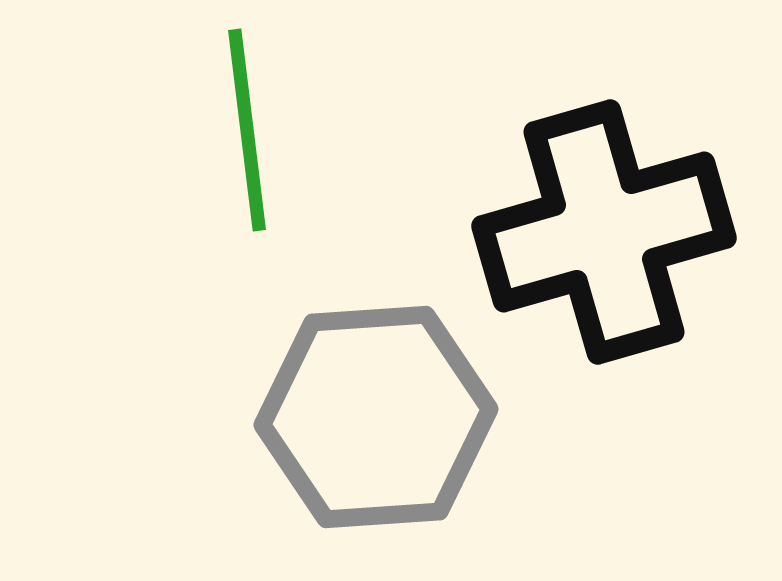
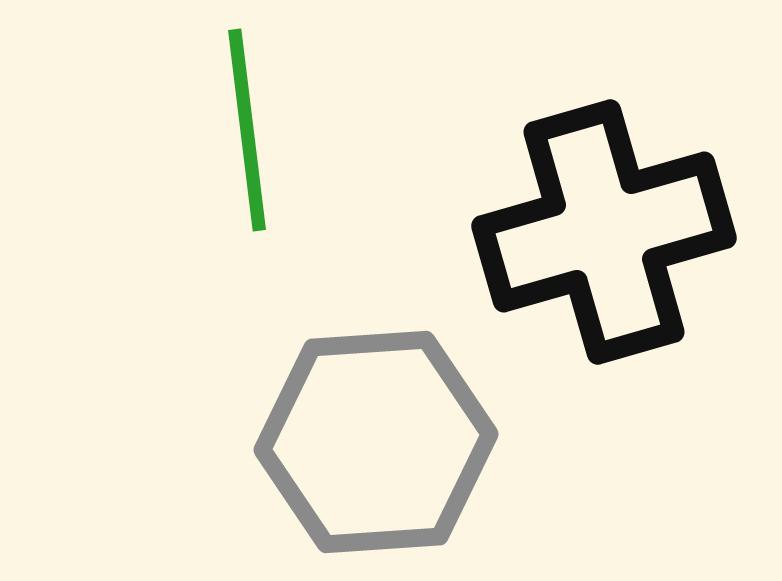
gray hexagon: moved 25 px down
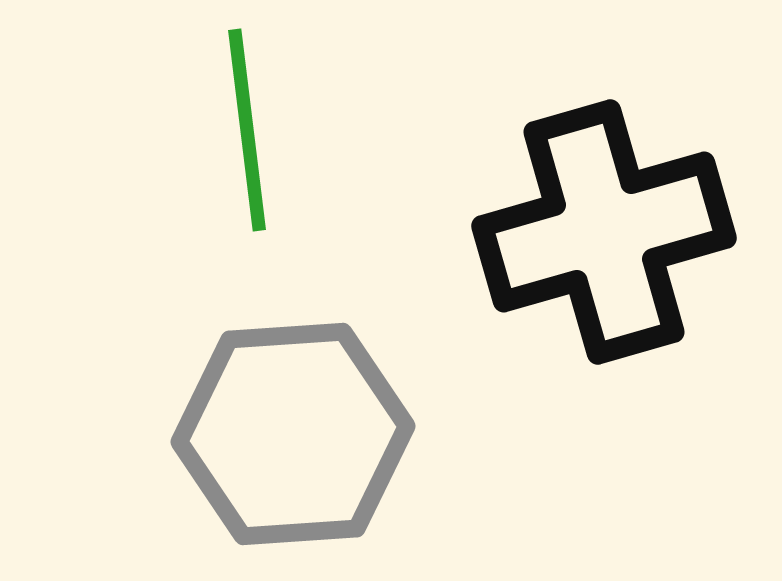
gray hexagon: moved 83 px left, 8 px up
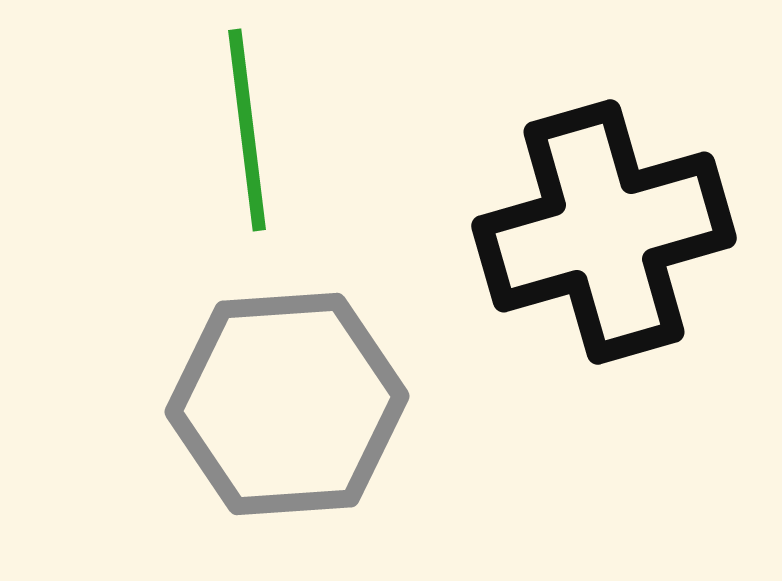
gray hexagon: moved 6 px left, 30 px up
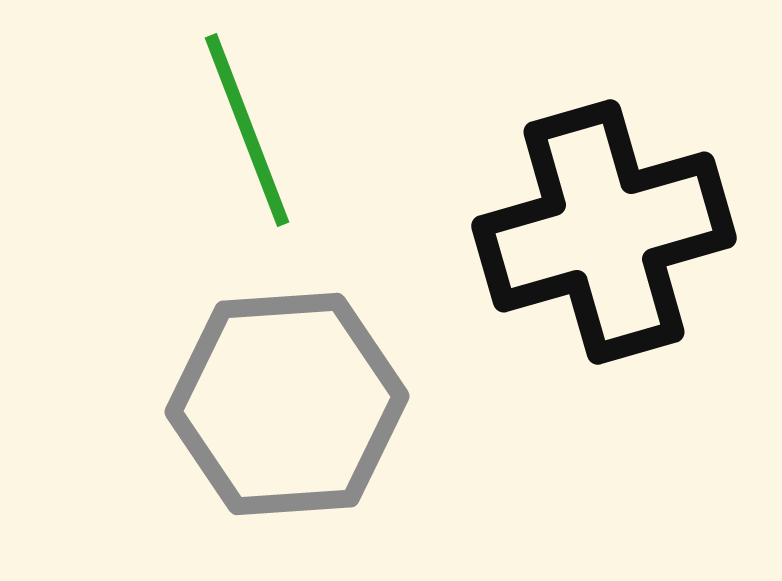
green line: rotated 14 degrees counterclockwise
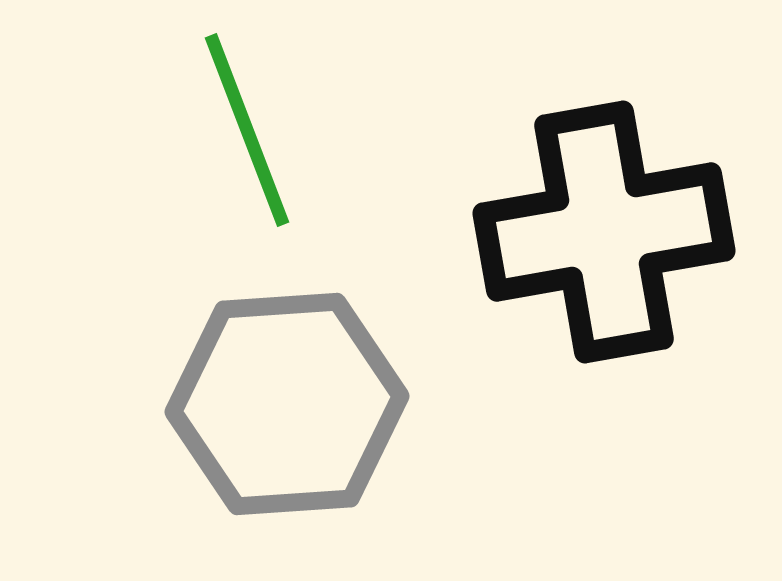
black cross: rotated 6 degrees clockwise
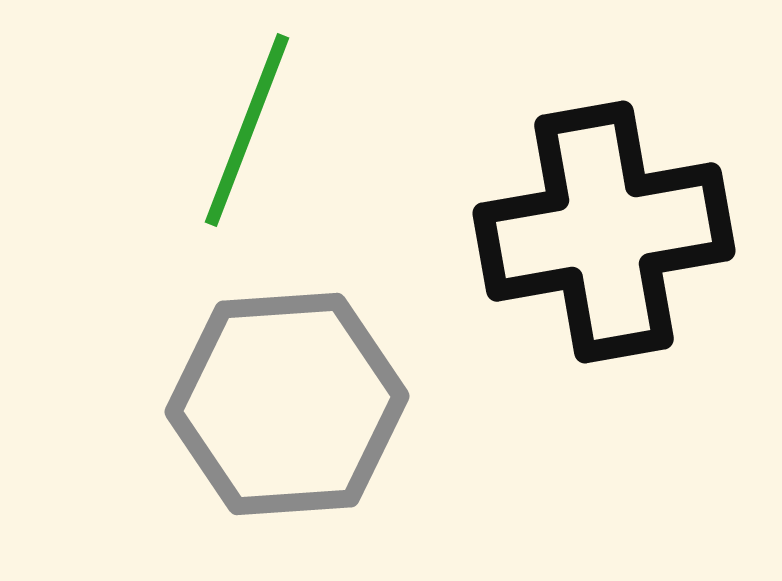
green line: rotated 42 degrees clockwise
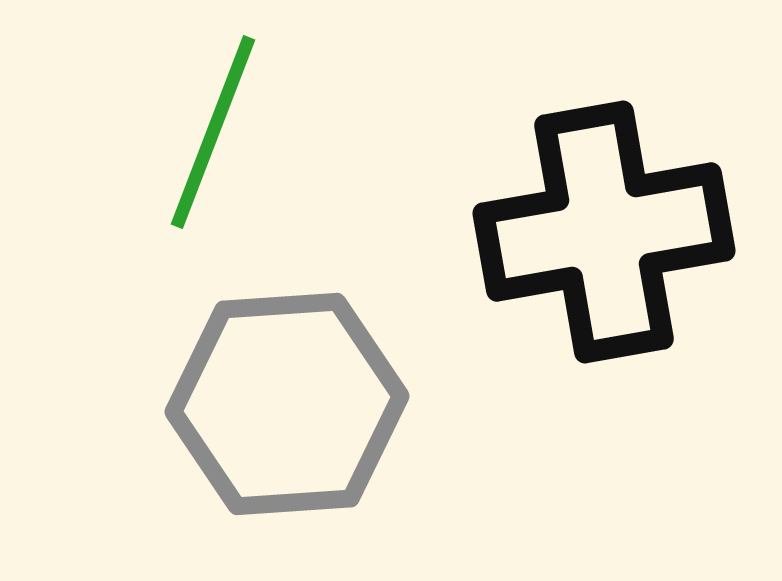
green line: moved 34 px left, 2 px down
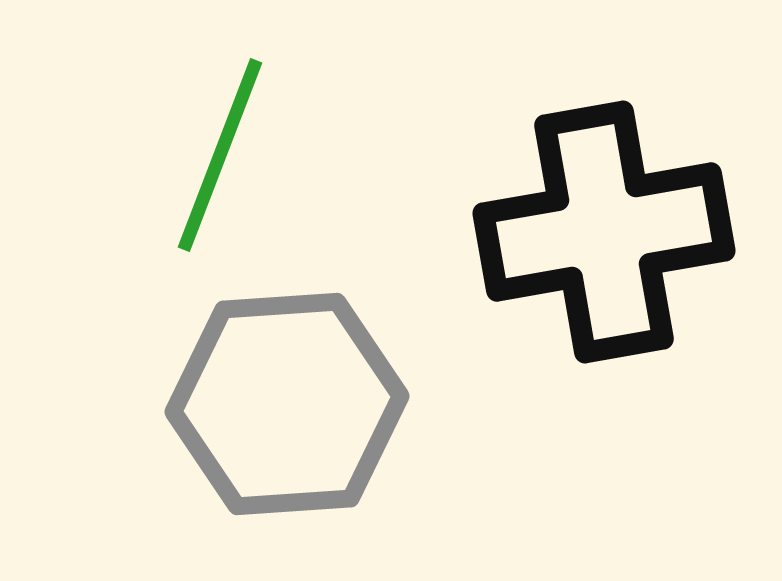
green line: moved 7 px right, 23 px down
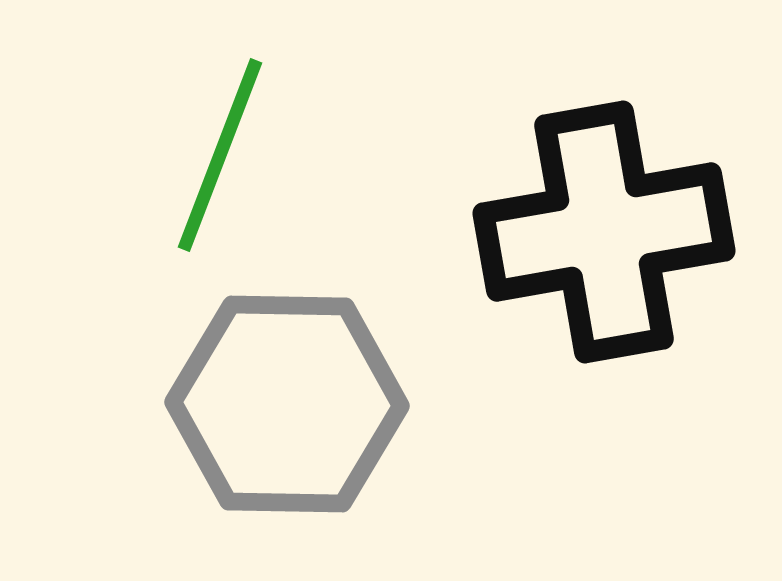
gray hexagon: rotated 5 degrees clockwise
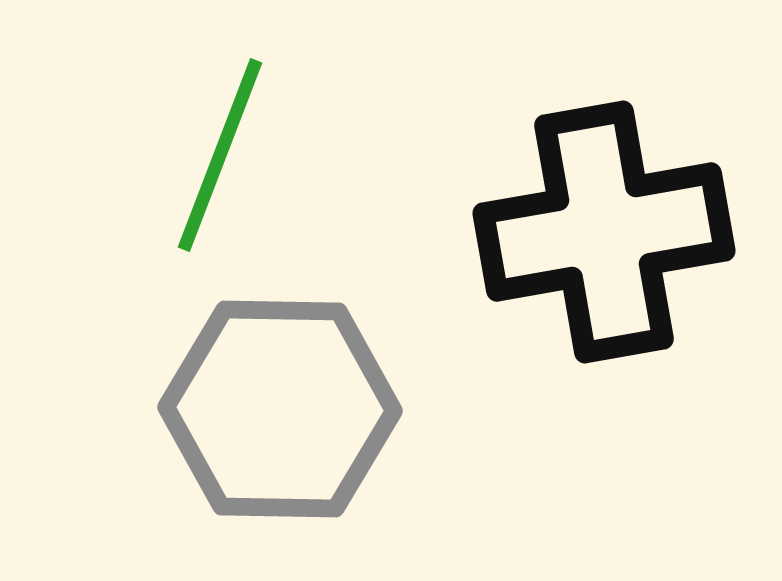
gray hexagon: moved 7 px left, 5 px down
